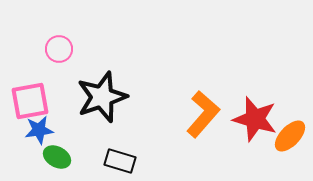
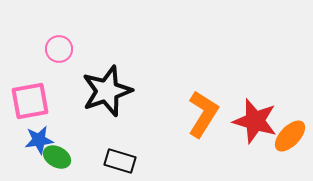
black star: moved 5 px right, 6 px up
orange L-shape: rotated 9 degrees counterclockwise
red star: moved 2 px down
blue star: moved 10 px down
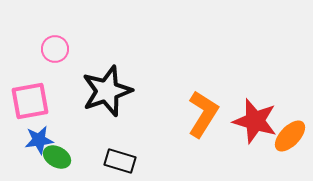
pink circle: moved 4 px left
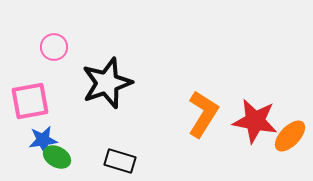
pink circle: moved 1 px left, 2 px up
black star: moved 8 px up
red star: rotated 6 degrees counterclockwise
blue star: moved 4 px right
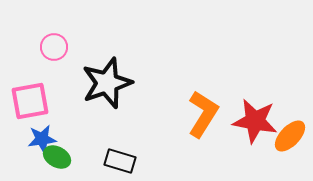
blue star: moved 1 px left, 1 px up
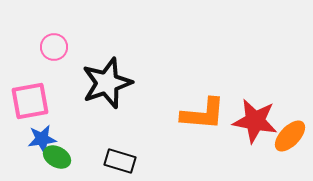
orange L-shape: rotated 63 degrees clockwise
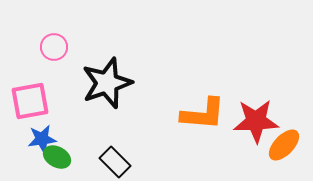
red star: moved 1 px right; rotated 12 degrees counterclockwise
orange ellipse: moved 6 px left, 9 px down
black rectangle: moved 5 px left, 1 px down; rotated 28 degrees clockwise
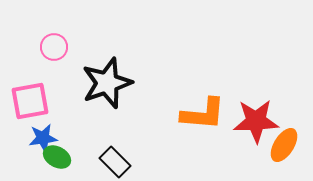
blue star: moved 1 px right, 1 px up
orange ellipse: rotated 12 degrees counterclockwise
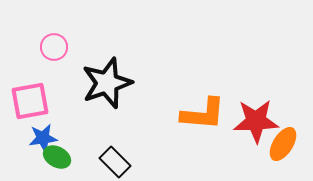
orange ellipse: moved 1 px left, 1 px up
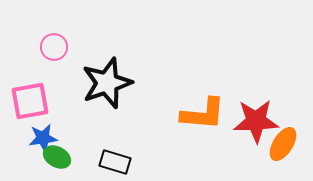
black rectangle: rotated 28 degrees counterclockwise
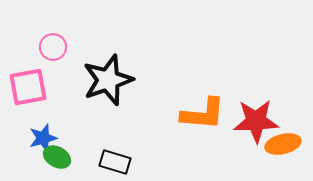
pink circle: moved 1 px left
black star: moved 1 px right, 3 px up
pink square: moved 2 px left, 14 px up
blue star: rotated 8 degrees counterclockwise
orange ellipse: rotated 44 degrees clockwise
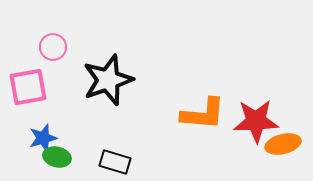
green ellipse: rotated 16 degrees counterclockwise
